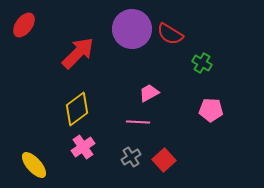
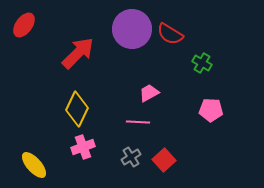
yellow diamond: rotated 28 degrees counterclockwise
pink cross: rotated 15 degrees clockwise
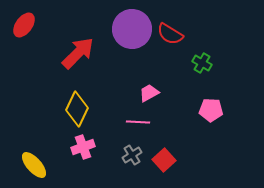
gray cross: moved 1 px right, 2 px up
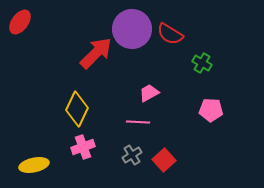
red ellipse: moved 4 px left, 3 px up
red arrow: moved 18 px right
yellow ellipse: rotated 60 degrees counterclockwise
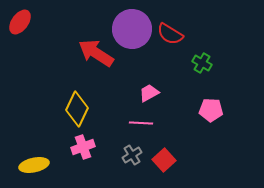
red arrow: rotated 102 degrees counterclockwise
pink line: moved 3 px right, 1 px down
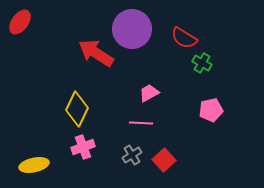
red semicircle: moved 14 px right, 4 px down
pink pentagon: rotated 15 degrees counterclockwise
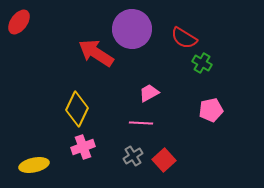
red ellipse: moved 1 px left
gray cross: moved 1 px right, 1 px down
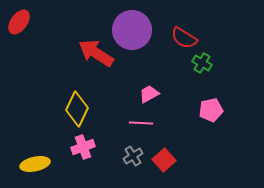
purple circle: moved 1 px down
pink trapezoid: moved 1 px down
yellow ellipse: moved 1 px right, 1 px up
